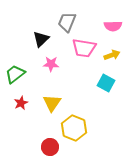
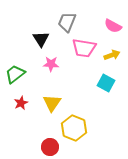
pink semicircle: rotated 30 degrees clockwise
black triangle: rotated 18 degrees counterclockwise
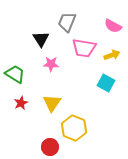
green trapezoid: rotated 70 degrees clockwise
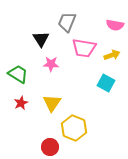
pink semicircle: moved 2 px right, 1 px up; rotated 18 degrees counterclockwise
green trapezoid: moved 3 px right
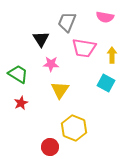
pink semicircle: moved 10 px left, 8 px up
yellow arrow: rotated 70 degrees counterclockwise
yellow triangle: moved 8 px right, 13 px up
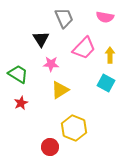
gray trapezoid: moved 3 px left, 4 px up; rotated 135 degrees clockwise
pink trapezoid: rotated 55 degrees counterclockwise
yellow arrow: moved 2 px left
yellow triangle: rotated 24 degrees clockwise
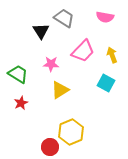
gray trapezoid: rotated 35 degrees counterclockwise
black triangle: moved 8 px up
pink trapezoid: moved 1 px left, 3 px down
yellow arrow: moved 2 px right; rotated 21 degrees counterclockwise
yellow hexagon: moved 3 px left, 4 px down; rotated 15 degrees clockwise
